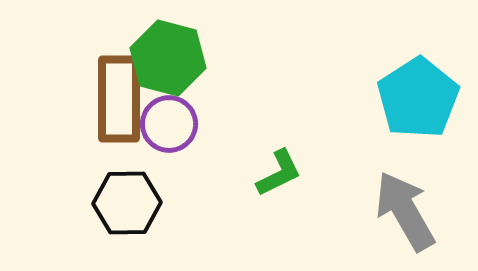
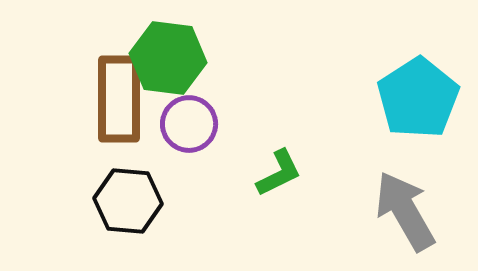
green hexagon: rotated 8 degrees counterclockwise
purple circle: moved 20 px right
black hexagon: moved 1 px right, 2 px up; rotated 6 degrees clockwise
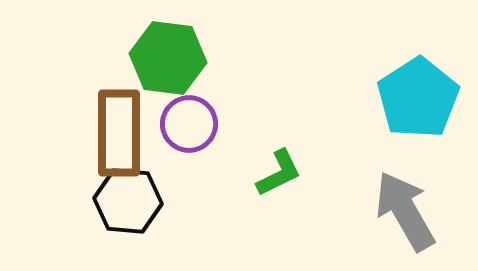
brown rectangle: moved 34 px down
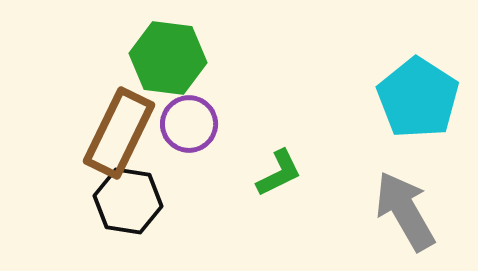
cyan pentagon: rotated 6 degrees counterclockwise
brown rectangle: rotated 26 degrees clockwise
black hexagon: rotated 4 degrees clockwise
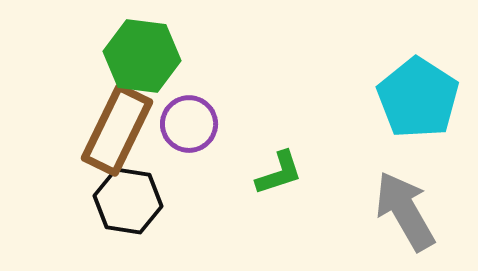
green hexagon: moved 26 px left, 2 px up
brown rectangle: moved 2 px left, 3 px up
green L-shape: rotated 8 degrees clockwise
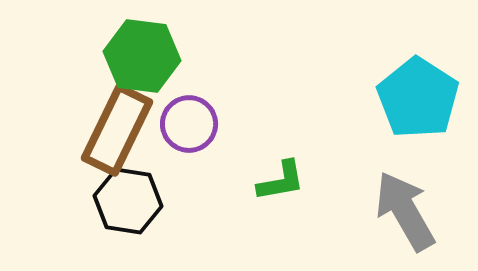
green L-shape: moved 2 px right, 8 px down; rotated 8 degrees clockwise
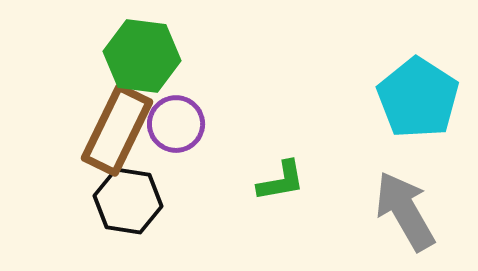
purple circle: moved 13 px left
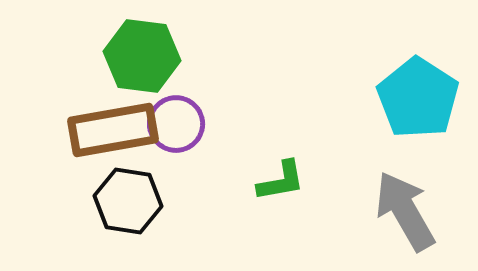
brown rectangle: moved 4 px left; rotated 54 degrees clockwise
